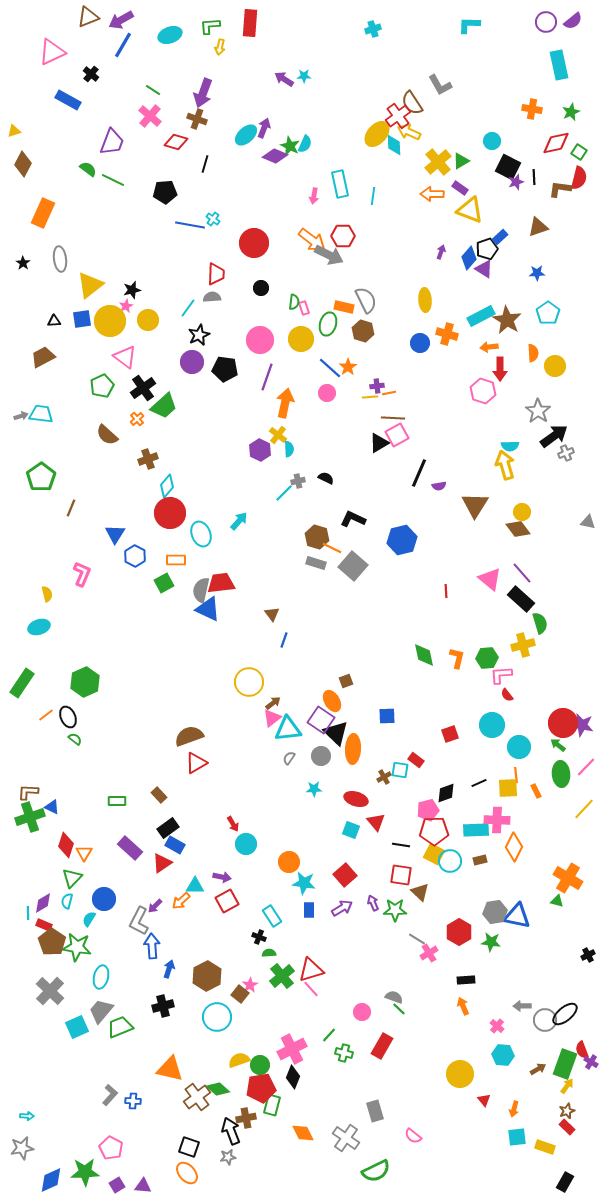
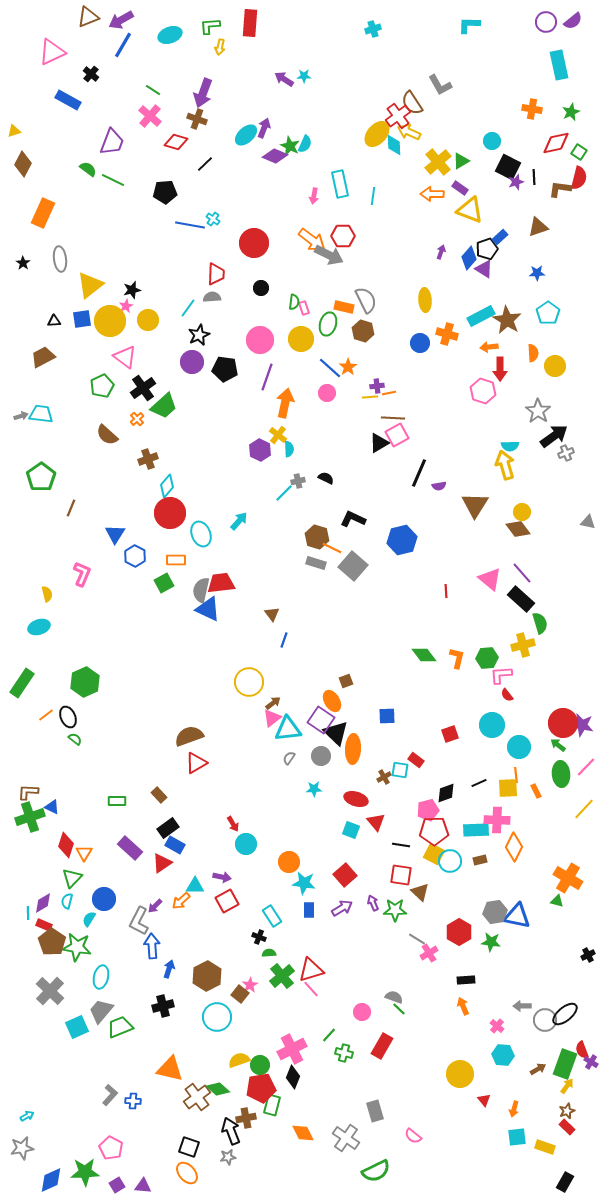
black line at (205, 164): rotated 30 degrees clockwise
green diamond at (424, 655): rotated 25 degrees counterclockwise
cyan arrow at (27, 1116): rotated 32 degrees counterclockwise
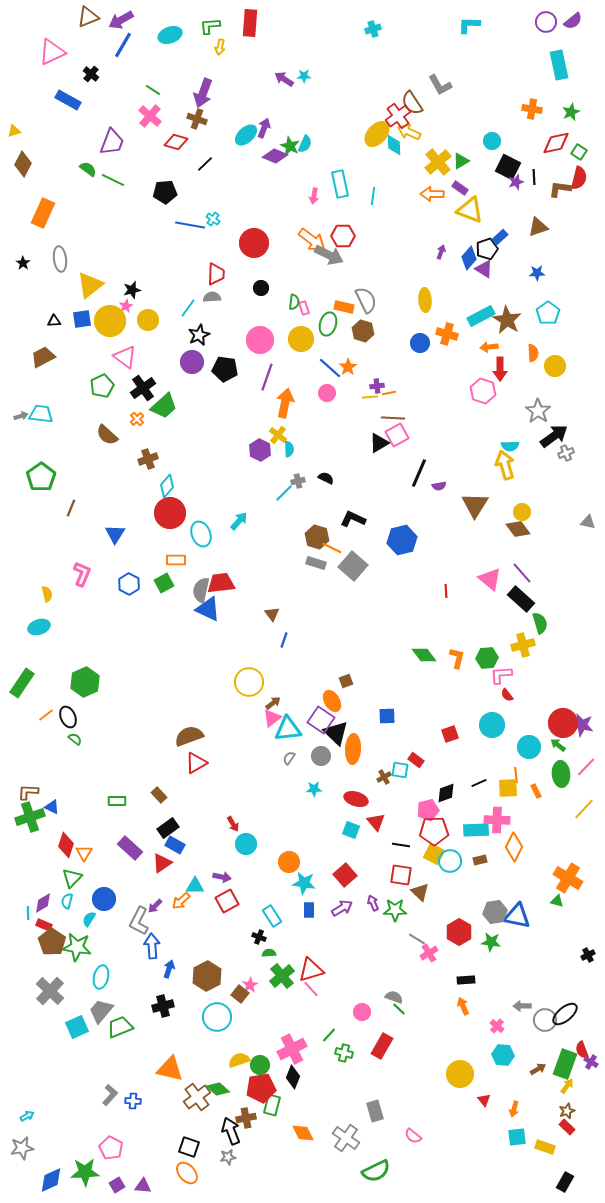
blue hexagon at (135, 556): moved 6 px left, 28 px down
cyan circle at (519, 747): moved 10 px right
